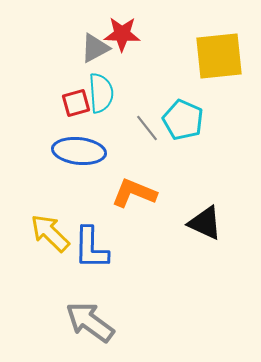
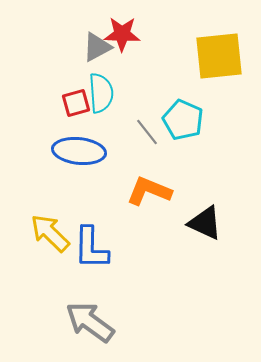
gray triangle: moved 2 px right, 1 px up
gray line: moved 4 px down
orange L-shape: moved 15 px right, 2 px up
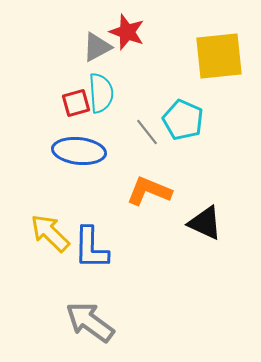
red star: moved 5 px right, 2 px up; rotated 18 degrees clockwise
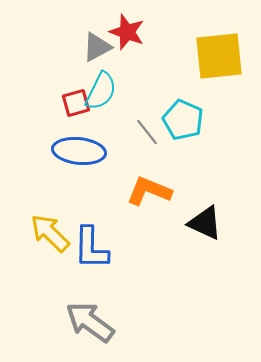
cyan semicircle: moved 2 px up; rotated 30 degrees clockwise
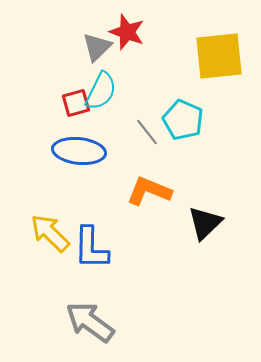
gray triangle: rotated 16 degrees counterclockwise
black triangle: rotated 51 degrees clockwise
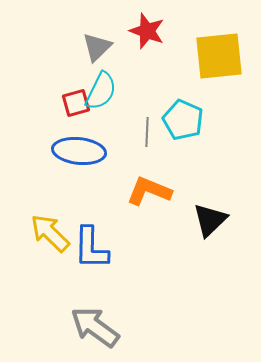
red star: moved 20 px right, 1 px up
gray line: rotated 40 degrees clockwise
black triangle: moved 5 px right, 3 px up
gray arrow: moved 5 px right, 5 px down
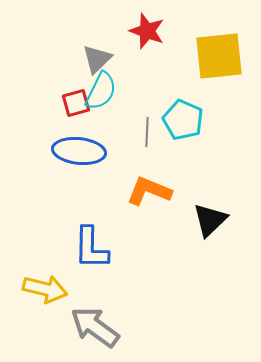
gray triangle: moved 12 px down
yellow arrow: moved 5 px left, 56 px down; rotated 150 degrees clockwise
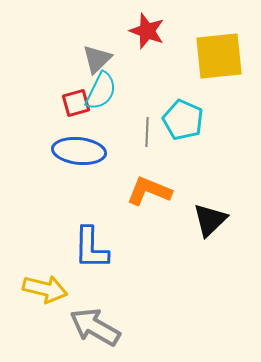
gray arrow: rotated 6 degrees counterclockwise
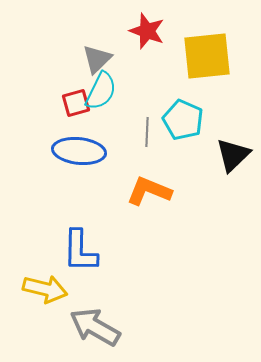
yellow square: moved 12 px left
black triangle: moved 23 px right, 65 px up
blue L-shape: moved 11 px left, 3 px down
